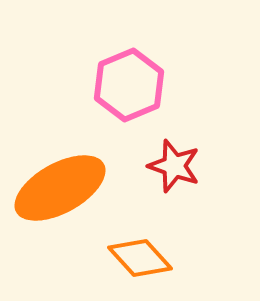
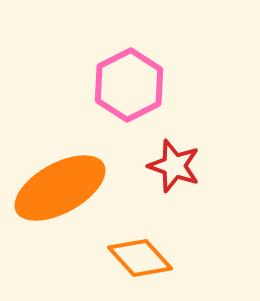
pink hexagon: rotated 4 degrees counterclockwise
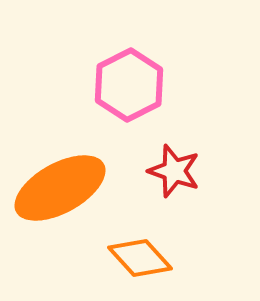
red star: moved 5 px down
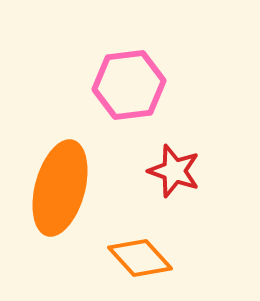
pink hexagon: rotated 20 degrees clockwise
orange ellipse: rotated 46 degrees counterclockwise
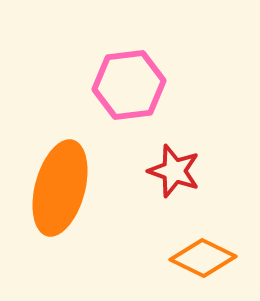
orange diamond: moved 63 px right; rotated 22 degrees counterclockwise
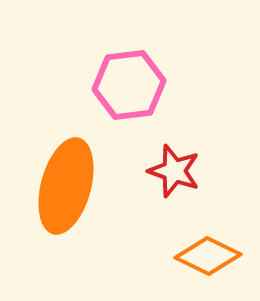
orange ellipse: moved 6 px right, 2 px up
orange diamond: moved 5 px right, 2 px up
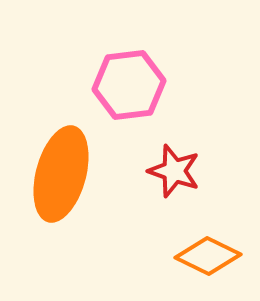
orange ellipse: moved 5 px left, 12 px up
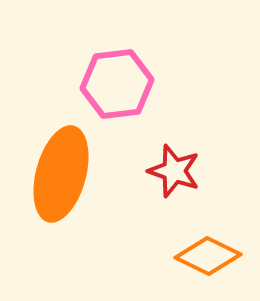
pink hexagon: moved 12 px left, 1 px up
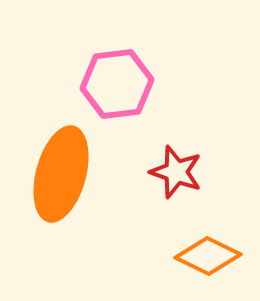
red star: moved 2 px right, 1 px down
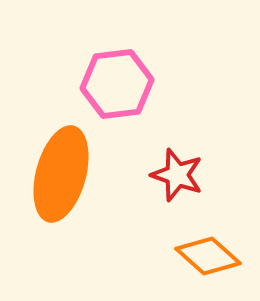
red star: moved 1 px right, 3 px down
orange diamond: rotated 16 degrees clockwise
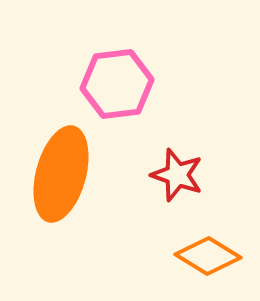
orange diamond: rotated 10 degrees counterclockwise
